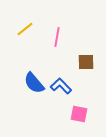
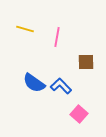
yellow line: rotated 54 degrees clockwise
blue semicircle: rotated 15 degrees counterclockwise
pink square: rotated 30 degrees clockwise
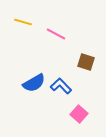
yellow line: moved 2 px left, 7 px up
pink line: moved 1 px left, 3 px up; rotated 72 degrees counterclockwise
brown square: rotated 18 degrees clockwise
blue semicircle: rotated 65 degrees counterclockwise
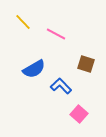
yellow line: rotated 30 degrees clockwise
brown square: moved 2 px down
blue semicircle: moved 14 px up
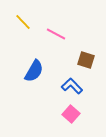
brown square: moved 4 px up
blue semicircle: moved 2 px down; rotated 30 degrees counterclockwise
blue L-shape: moved 11 px right
pink square: moved 8 px left
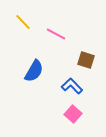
pink square: moved 2 px right
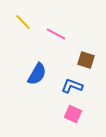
blue semicircle: moved 3 px right, 3 px down
blue L-shape: rotated 25 degrees counterclockwise
pink square: rotated 18 degrees counterclockwise
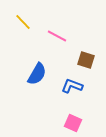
pink line: moved 1 px right, 2 px down
pink square: moved 9 px down
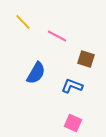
brown square: moved 1 px up
blue semicircle: moved 1 px left, 1 px up
